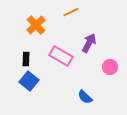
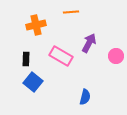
orange line: rotated 21 degrees clockwise
orange cross: rotated 30 degrees clockwise
pink circle: moved 6 px right, 11 px up
blue square: moved 4 px right, 1 px down
blue semicircle: rotated 119 degrees counterclockwise
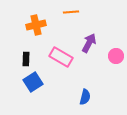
pink rectangle: moved 1 px down
blue square: rotated 18 degrees clockwise
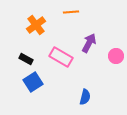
orange cross: rotated 24 degrees counterclockwise
black rectangle: rotated 64 degrees counterclockwise
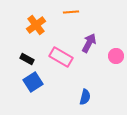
black rectangle: moved 1 px right
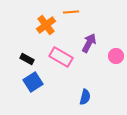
orange cross: moved 10 px right
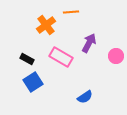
blue semicircle: rotated 42 degrees clockwise
